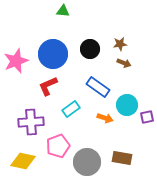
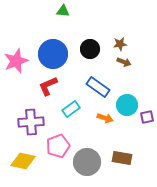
brown arrow: moved 1 px up
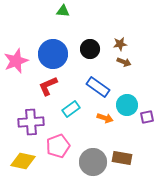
gray circle: moved 6 px right
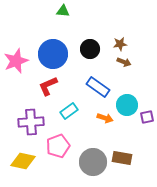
cyan rectangle: moved 2 px left, 2 px down
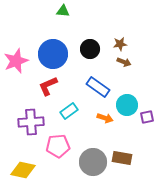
pink pentagon: rotated 15 degrees clockwise
yellow diamond: moved 9 px down
